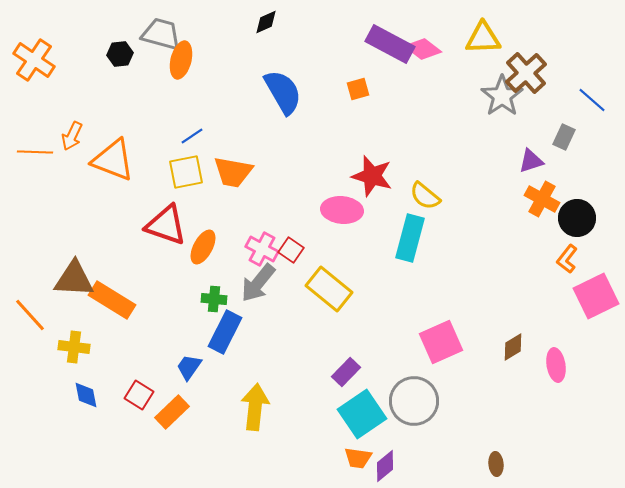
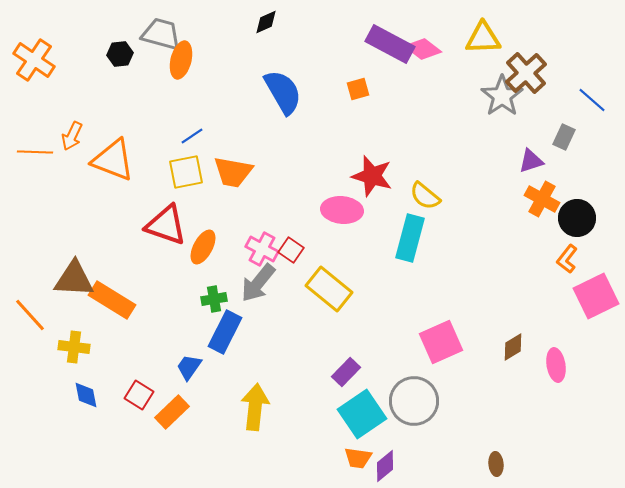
green cross at (214, 299): rotated 15 degrees counterclockwise
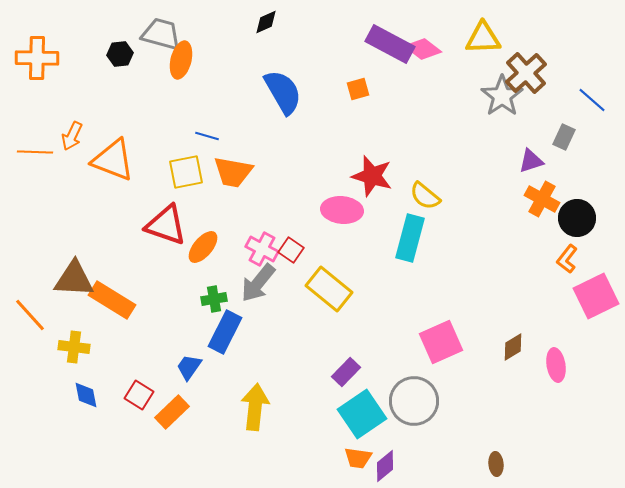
orange cross at (34, 60): moved 3 px right, 2 px up; rotated 33 degrees counterclockwise
blue line at (192, 136): moved 15 px right; rotated 50 degrees clockwise
orange ellipse at (203, 247): rotated 12 degrees clockwise
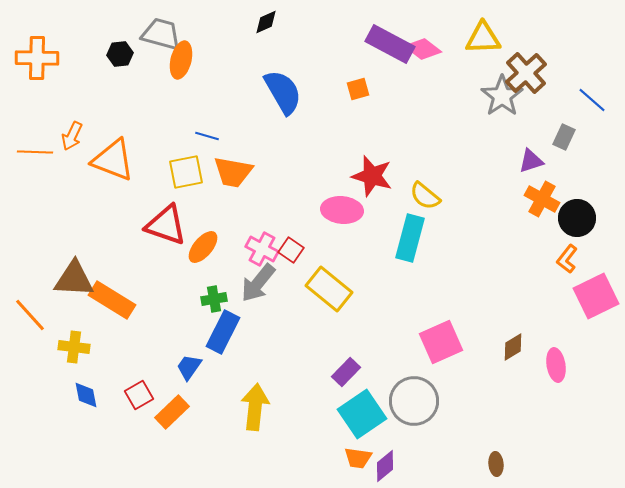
blue rectangle at (225, 332): moved 2 px left
red square at (139, 395): rotated 28 degrees clockwise
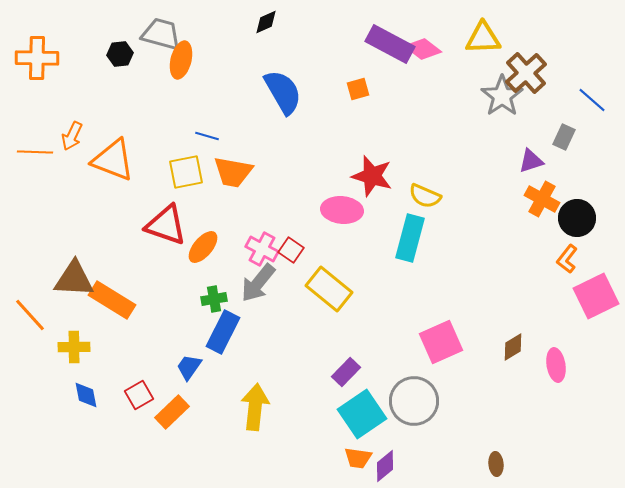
yellow semicircle at (425, 196): rotated 16 degrees counterclockwise
yellow cross at (74, 347): rotated 8 degrees counterclockwise
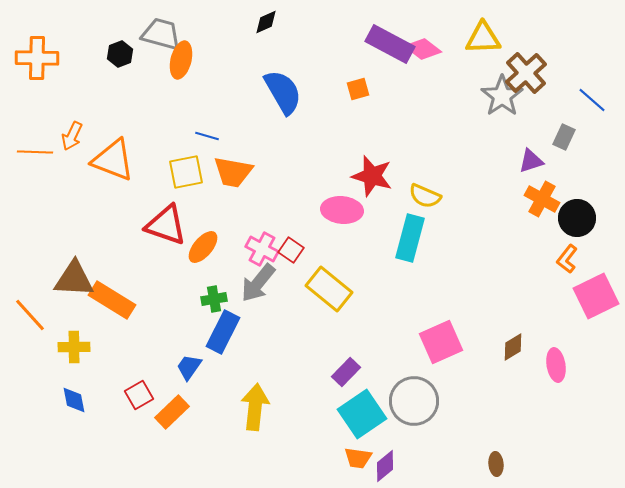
black hexagon at (120, 54): rotated 15 degrees counterclockwise
blue diamond at (86, 395): moved 12 px left, 5 px down
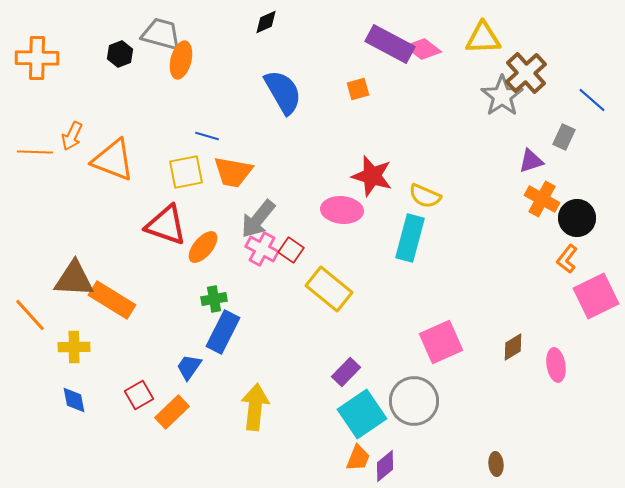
gray arrow at (258, 283): moved 64 px up
orange trapezoid at (358, 458): rotated 76 degrees counterclockwise
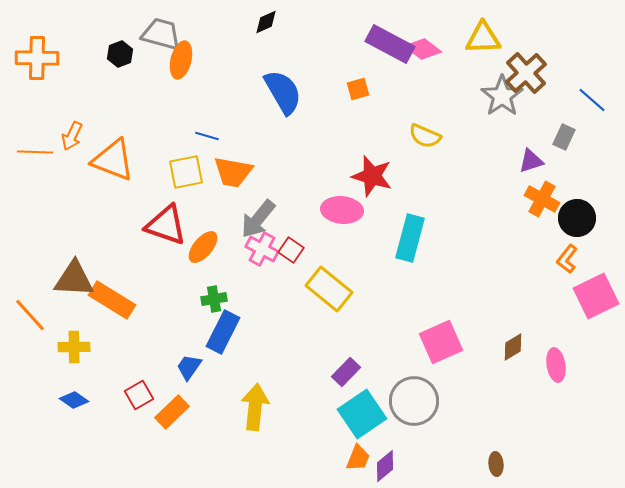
yellow semicircle at (425, 196): moved 60 px up
blue diamond at (74, 400): rotated 44 degrees counterclockwise
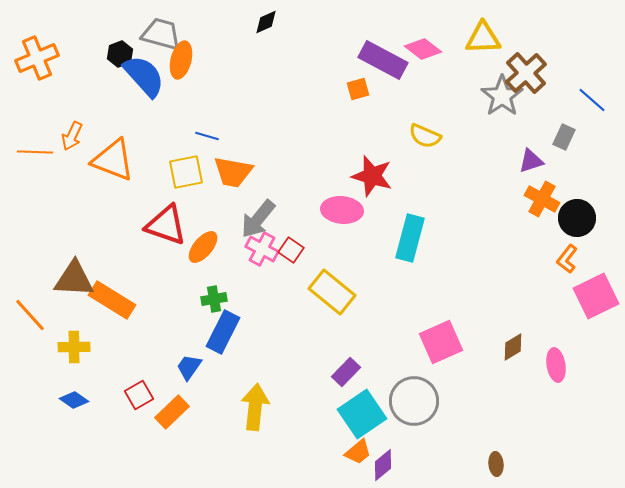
purple rectangle at (390, 44): moved 7 px left, 16 px down
orange cross at (37, 58): rotated 24 degrees counterclockwise
blue semicircle at (283, 92): moved 139 px left, 16 px up; rotated 12 degrees counterclockwise
yellow rectangle at (329, 289): moved 3 px right, 3 px down
orange trapezoid at (358, 458): moved 6 px up; rotated 28 degrees clockwise
purple diamond at (385, 466): moved 2 px left, 1 px up
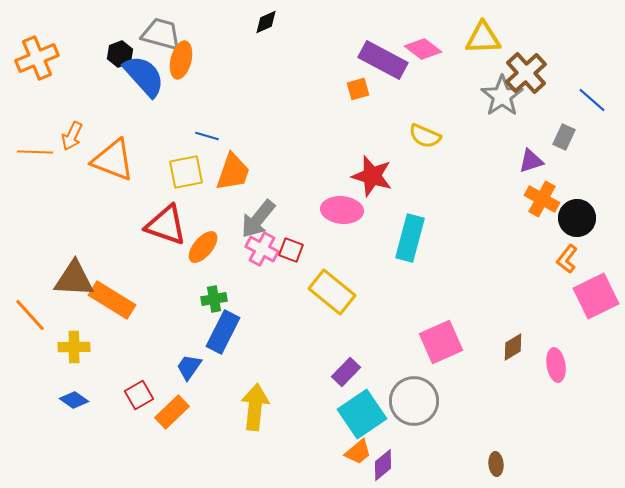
orange trapezoid at (233, 172): rotated 81 degrees counterclockwise
red square at (291, 250): rotated 15 degrees counterclockwise
